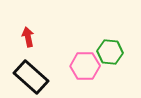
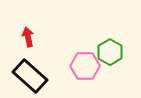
green hexagon: rotated 25 degrees clockwise
black rectangle: moved 1 px left, 1 px up
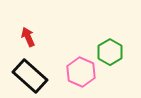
red arrow: rotated 12 degrees counterclockwise
pink hexagon: moved 4 px left, 6 px down; rotated 24 degrees clockwise
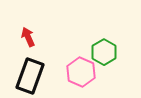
green hexagon: moved 6 px left
black rectangle: rotated 68 degrees clockwise
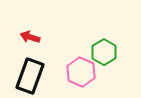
red arrow: moved 2 px right; rotated 48 degrees counterclockwise
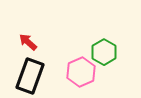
red arrow: moved 2 px left, 5 px down; rotated 24 degrees clockwise
pink hexagon: rotated 12 degrees clockwise
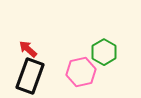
red arrow: moved 7 px down
pink hexagon: rotated 12 degrees clockwise
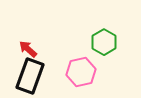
green hexagon: moved 10 px up
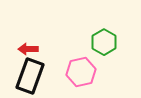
red arrow: rotated 42 degrees counterclockwise
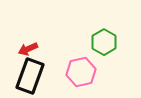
red arrow: rotated 24 degrees counterclockwise
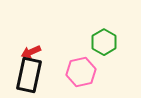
red arrow: moved 3 px right, 3 px down
black rectangle: moved 1 px left, 1 px up; rotated 8 degrees counterclockwise
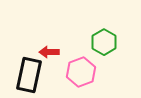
red arrow: moved 18 px right; rotated 24 degrees clockwise
pink hexagon: rotated 8 degrees counterclockwise
